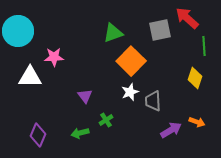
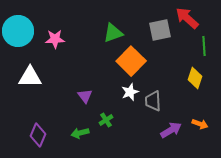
pink star: moved 1 px right, 18 px up
orange arrow: moved 3 px right, 2 px down
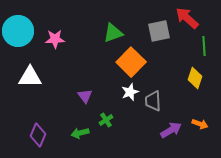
gray square: moved 1 px left, 1 px down
orange square: moved 1 px down
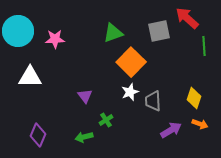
yellow diamond: moved 1 px left, 20 px down
green arrow: moved 4 px right, 4 px down
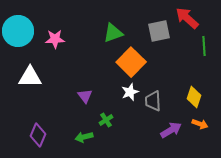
yellow diamond: moved 1 px up
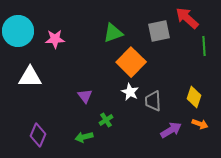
white star: rotated 24 degrees counterclockwise
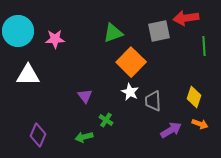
red arrow: moved 1 px left; rotated 50 degrees counterclockwise
white triangle: moved 2 px left, 2 px up
green cross: rotated 24 degrees counterclockwise
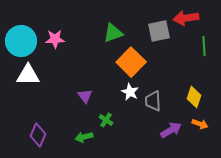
cyan circle: moved 3 px right, 10 px down
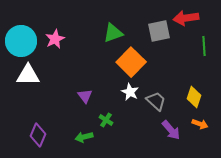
pink star: rotated 24 degrees counterclockwise
gray trapezoid: moved 3 px right; rotated 135 degrees clockwise
purple arrow: rotated 80 degrees clockwise
